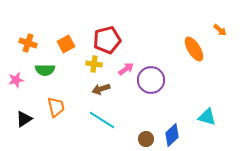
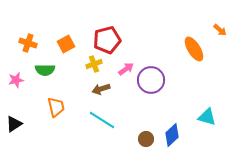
yellow cross: rotated 28 degrees counterclockwise
black triangle: moved 10 px left, 5 px down
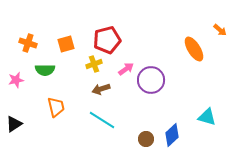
orange square: rotated 12 degrees clockwise
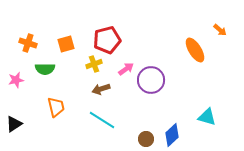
orange ellipse: moved 1 px right, 1 px down
green semicircle: moved 1 px up
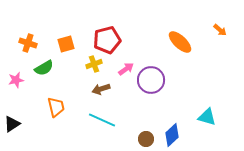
orange ellipse: moved 15 px left, 8 px up; rotated 15 degrees counterclockwise
green semicircle: moved 1 px left, 1 px up; rotated 30 degrees counterclockwise
cyan line: rotated 8 degrees counterclockwise
black triangle: moved 2 px left
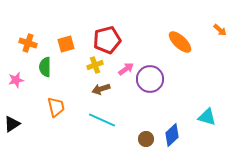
yellow cross: moved 1 px right, 1 px down
green semicircle: moved 1 px right, 1 px up; rotated 120 degrees clockwise
purple circle: moved 1 px left, 1 px up
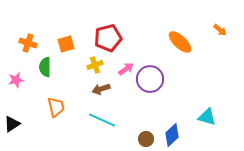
red pentagon: moved 1 px right, 2 px up
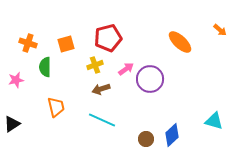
cyan triangle: moved 7 px right, 4 px down
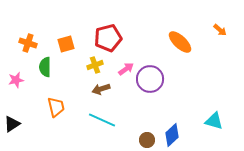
brown circle: moved 1 px right, 1 px down
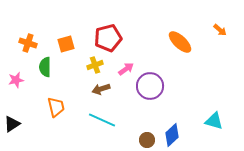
purple circle: moved 7 px down
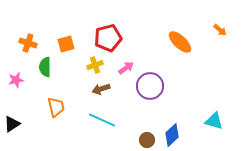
pink arrow: moved 1 px up
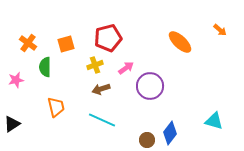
orange cross: rotated 18 degrees clockwise
blue diamond: moved 2 px left, 2 px up; rotated 10 degrees counterclockwise
